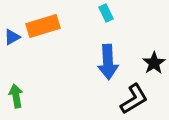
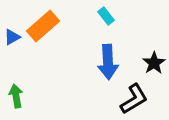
cyan rectangle: moved 3 px down; rotated 12 degrees counterclockwise
orange rectangle: rotated 24 degrees counterclockwise
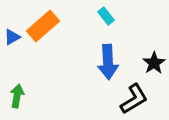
green arrow: moved 1 px right; rotated 20 degrees clockwise
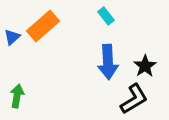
blue triangle: rotated 12 degrees counterclockwise
black star: moved 9 px left, 3 px down
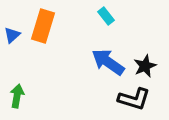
orange rectangle: rotated 32 degrees counterclockwise
blue triangle: moved 2 px up
blue arrow: rotated 128 degrees clockwise
black star: rotated 10 degrees clockwise
black L-shape: rotated 48 degrees clockwise
